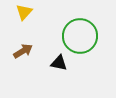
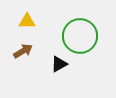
yellow triangle: moved 3 px right, 9 px down; rotated 48 degrees clockwise
black triangle: moved 1 px down; rotated 42 degrees counterclockwise
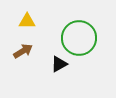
green circle: moved 1 px left, 2 px down
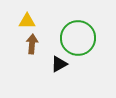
green circle: moved 1 px left
brown arrow: moved 9 px right, 7 px up; rotated 54 degrees counterclockwise
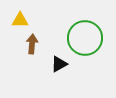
yellow triangle: moved 7 px left, 1 px up
green circle: moved 7 px right
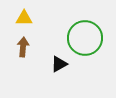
yellow triangle: moved 4 px right, 2 px up
brown arrow: moved 9 px left, 3 px down
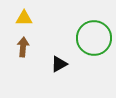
green circle: moved 9 px right
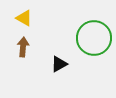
yellow triangle: rotated 30 degrees clockwise
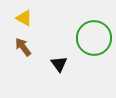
brown arrow: rotated 42 degrees counterclockwise
black triangle: rotated 36 degrees counterclockwise
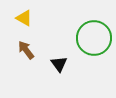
brown arrow: moved 3 px right, 3 px down
